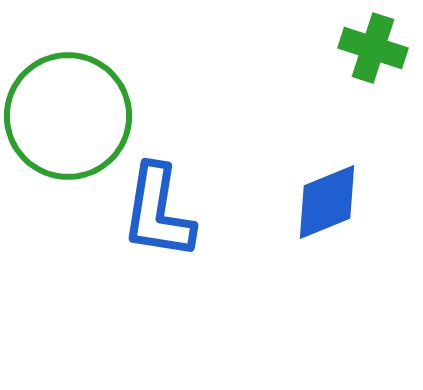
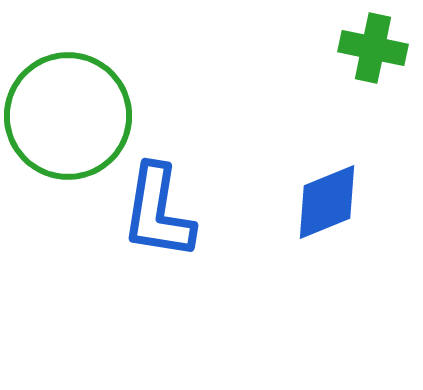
green cross: rotated 6 degrees counterclockwise
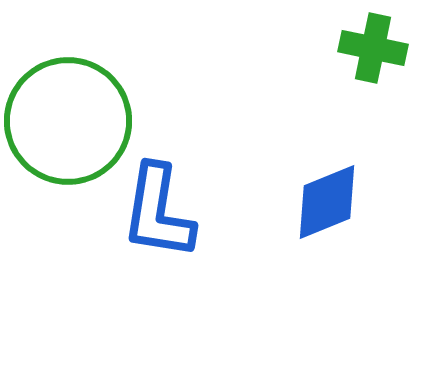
green circle: moved 5 px down
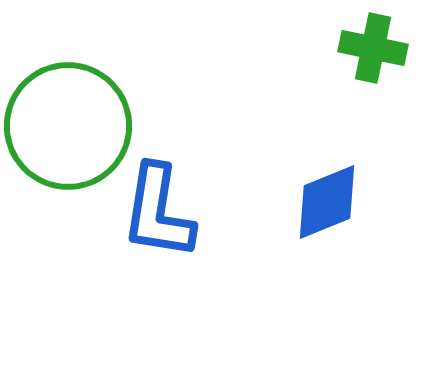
green circle: moved 5 px down
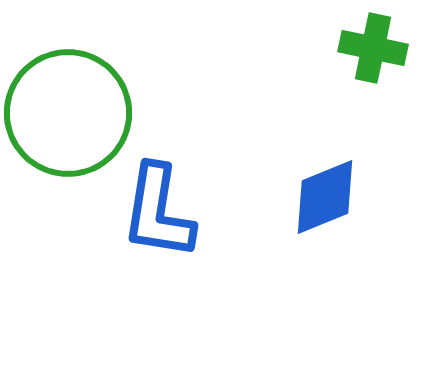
green circle: moved 13 px up
blue diamond: moved 2 px left, 5 px up
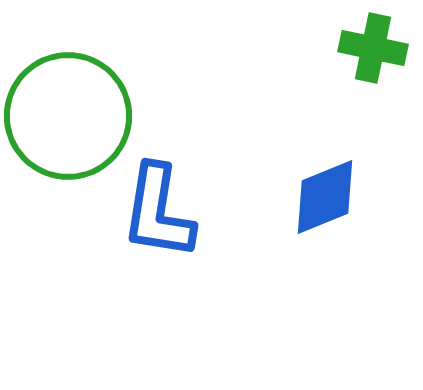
green circle: moved 3 px down
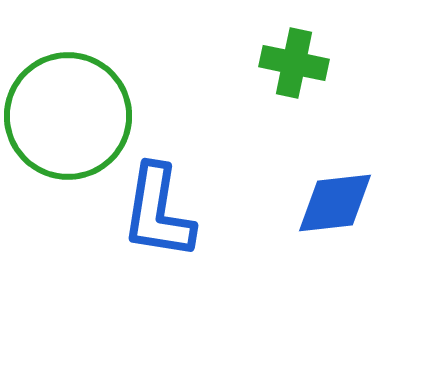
green cross: moved 79 px left, 15 px down
blue diamond: moved 10 px right, 6 px down; rotated 16 degrees clockwise
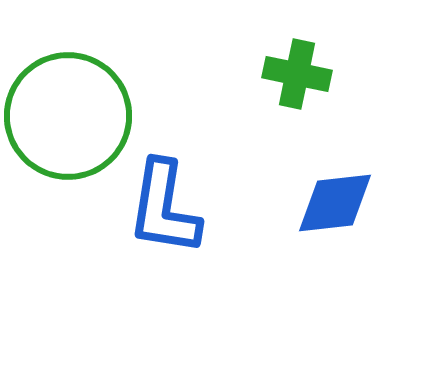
green cross: moved 3 px right, 11 px down
blue L-shape: moved 6 px right, 4 px up
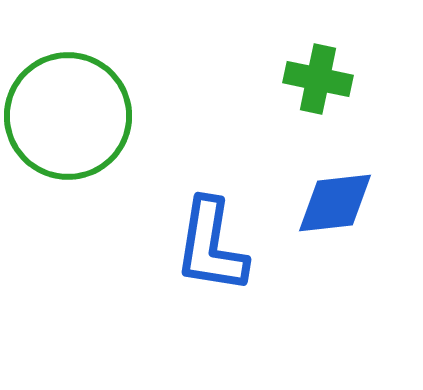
green cross: moved 21 px right, 5 px down
blue L-shape: moved 47 px right, 38 px down
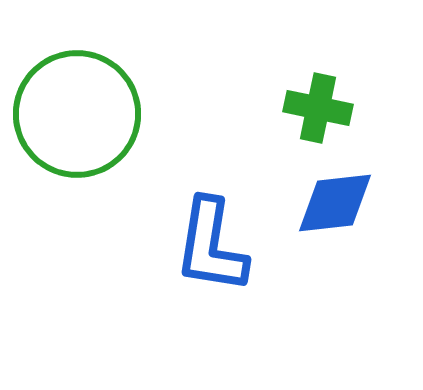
green cross: moved 29 px down
green circle: moved 9 px right, 2 px up
